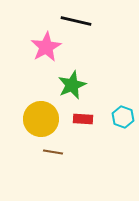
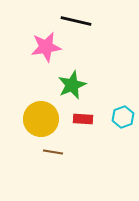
pink star: rotated 20 degrees clockwise
cyan hexagon: rotated 20 degrees clockwise
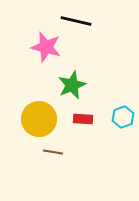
pink star: rotated 24 degrees clockwise
yellow circle: moved 2 px left
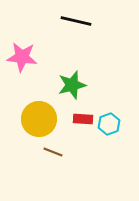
pink star: moved 24 px left, 10 px down; rotated 8 degrees counterclockwise
green star: rotated 8 degrees clockwise
cyan hexagon: moved 14 px left, 7 px down
brown line: rotated 12 degrees clockwise
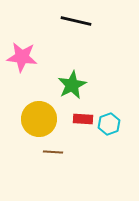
green star: rotated 12 degrees counterclockwise
brown line: rotated 18 degrees counterclockwise
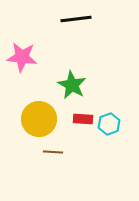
black line: moved 2 px up; rotated 20 degrees counterclockwise
green star: rotated 16 degrees counterclockwise
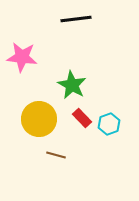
red rectangle: moved 1 px left, 1 px up; rotated 42 degrees clockwise
brown line: moved 3 px right, 3 px down; rotated 12 degrees clockwise
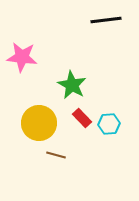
black line: moved 30 px right, 1 px down
yellow circle: moved 4 px down
cyan hexagon: rotated 15 degrees clockwise
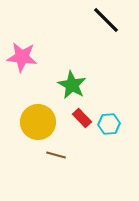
black line: rotated 52 degrees clockwise
yellow circle: moved 1 px left, 1 px up
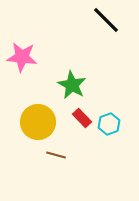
cyan hexagon: rotated 15 degrees counterclockwise
